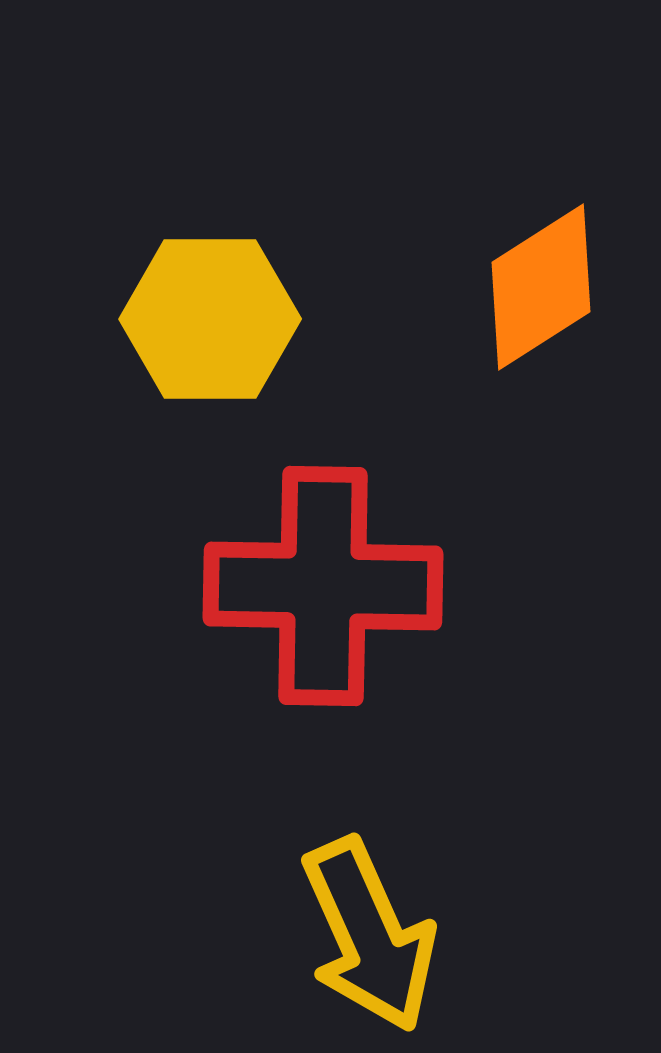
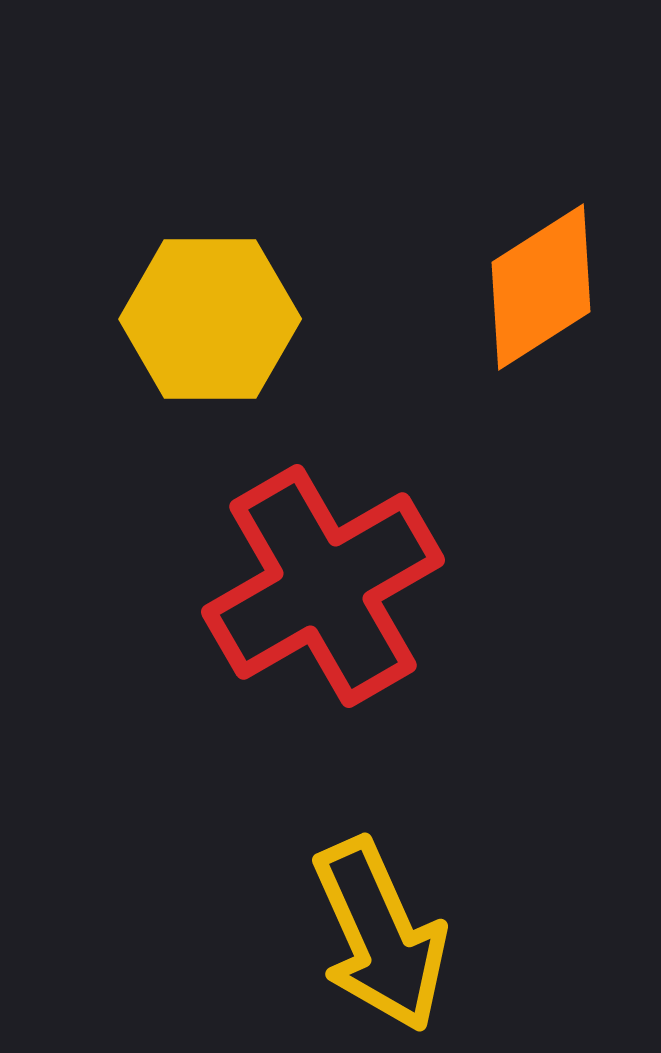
red cross: rotated 31 degrees counterclockwise
yellow arrow: moved 11 px right
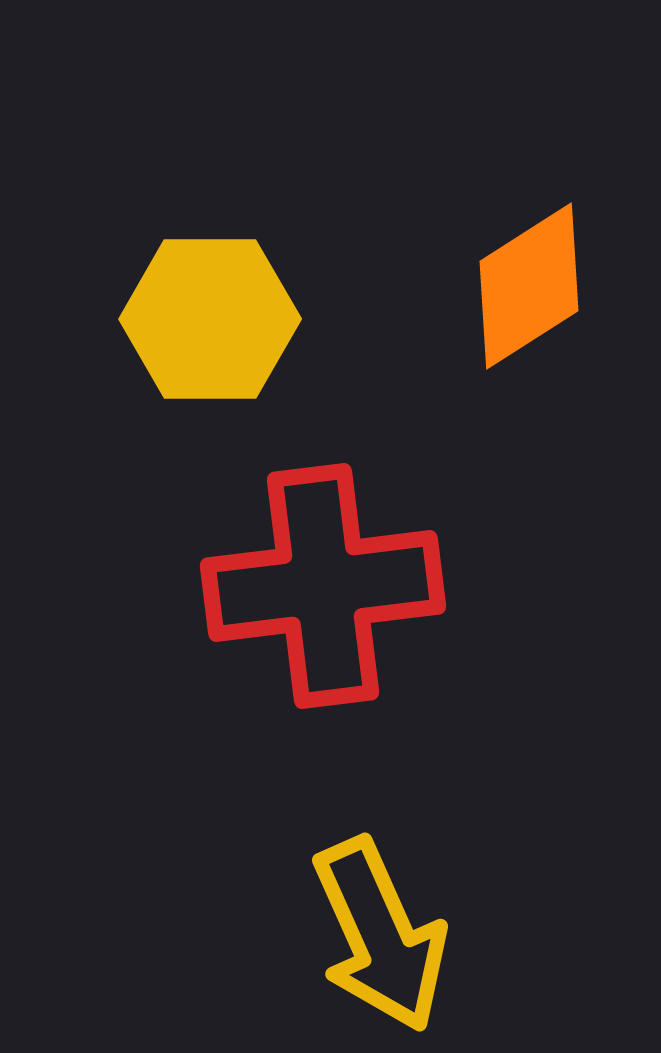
orange diamond: moved 12 px left, 1 px up
red cross: rotated 23 degrees clockwise
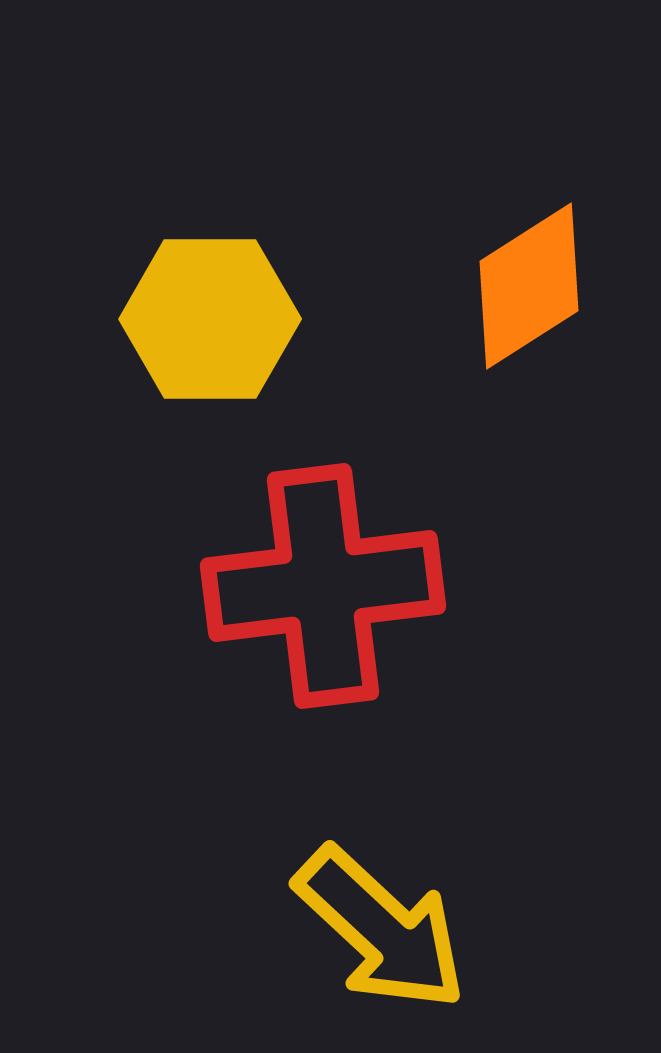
yellow arrow: moved 1 px right, 6 px up; rotated 23 degrees counterclockwise
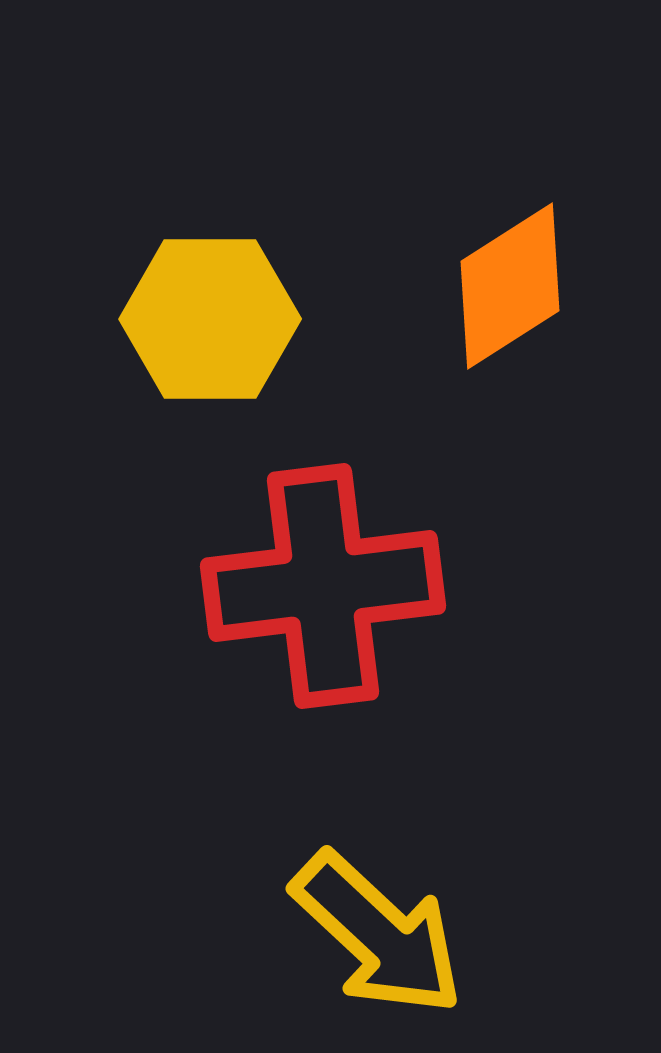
orange diamond: moved 19 px left
yellow arrow: moved 3 px left, 5 px down
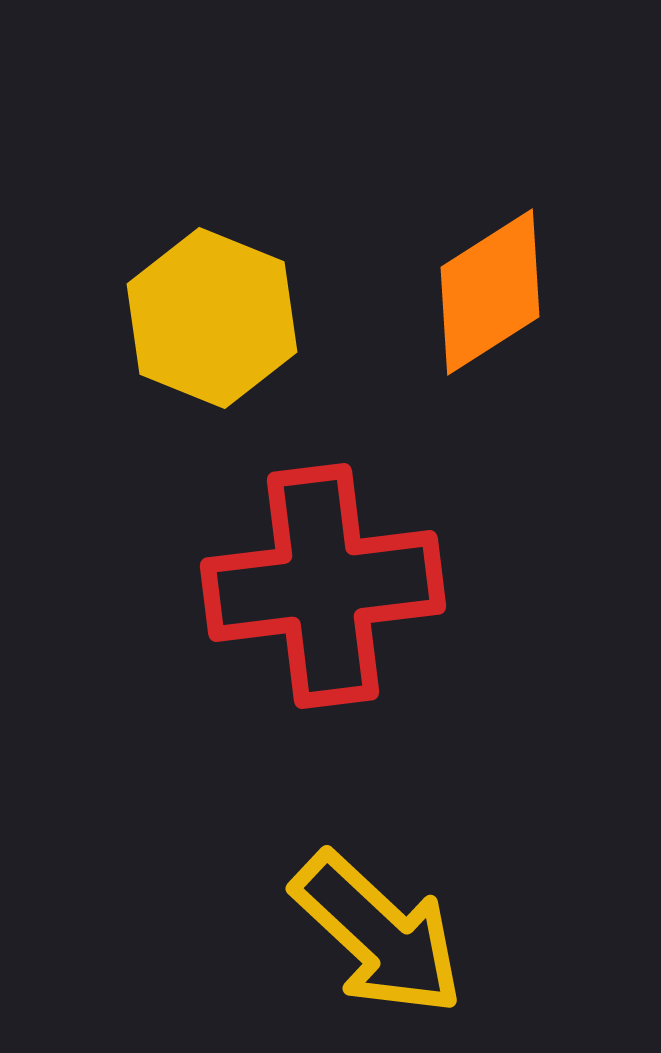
orange diamond: moved 20 px left, 6 px down
yellow hexagon: moved 2 px right, 1 px up; rotated 22 degrees clockwise
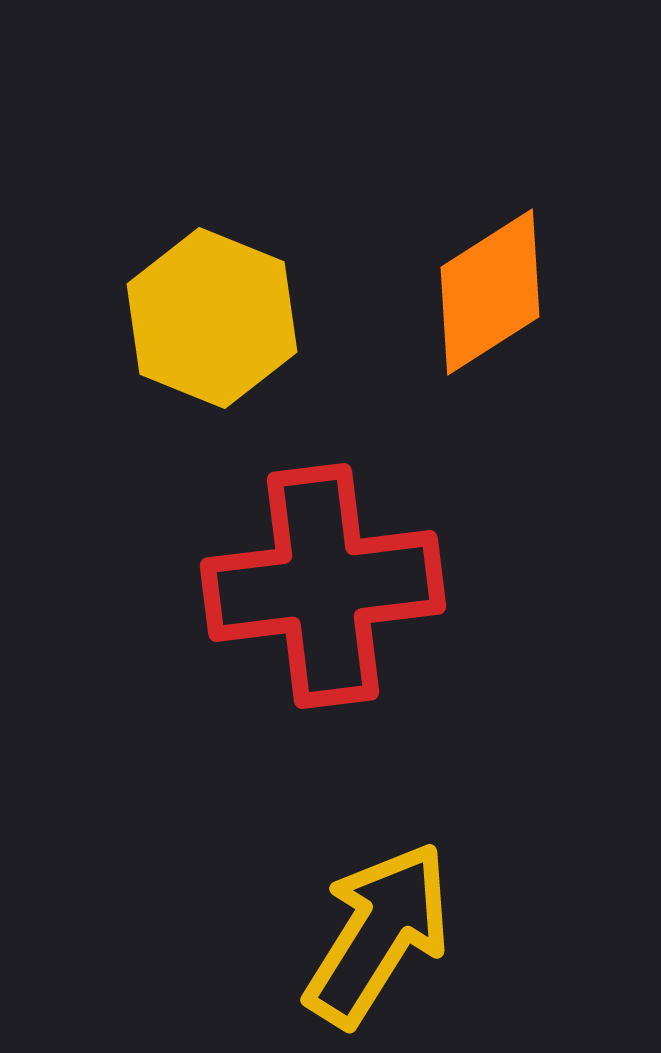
yellow arrow: rotated 101 degrees counterclockwise
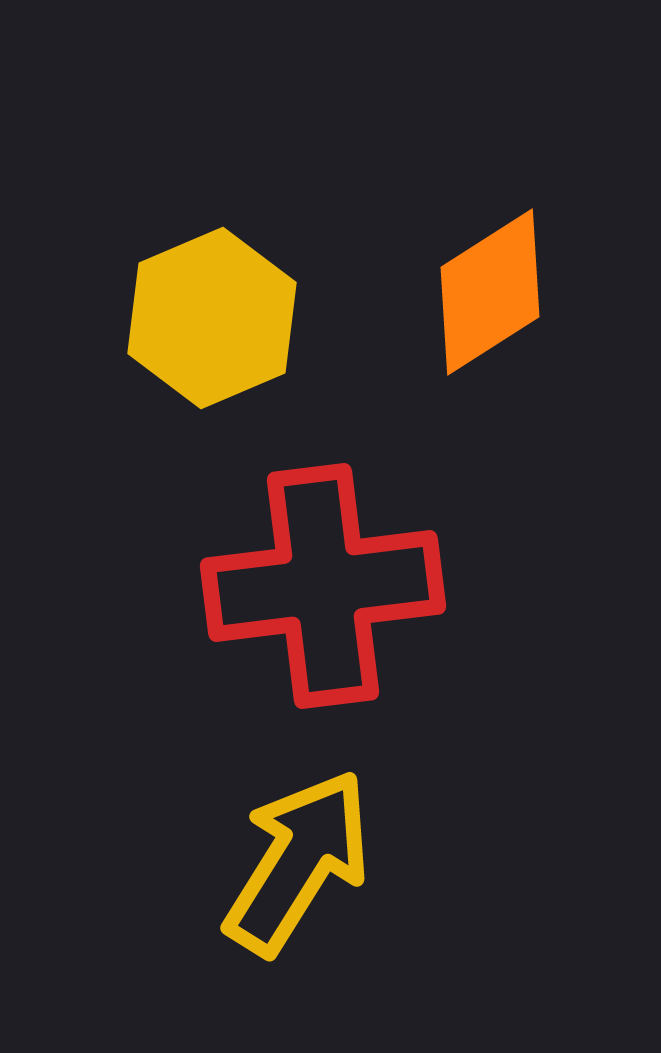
yellow hexagon: rotated 15 degrees clockwise
yellow arrow: moved 80 px left, 72 px up
